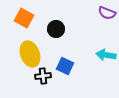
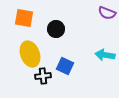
orange square: rotated 18 degrees counterclockwise
cyan arrow: moved 1 px left
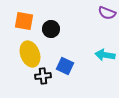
orange square: moved 3 px down
black circle: moved 5 px left
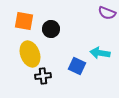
cyan arrow: moved 5 px left, 2 px up
blue square: moved 12 px right
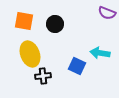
black circle: moved 4 px right, 5 px up
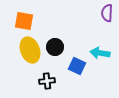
purple semicircle: rotated 72 degrees clockwise
black circle: moved 23 px down
yellow ellipse: moved 4 px up
black cross: moved 4 px right, 5 px down
